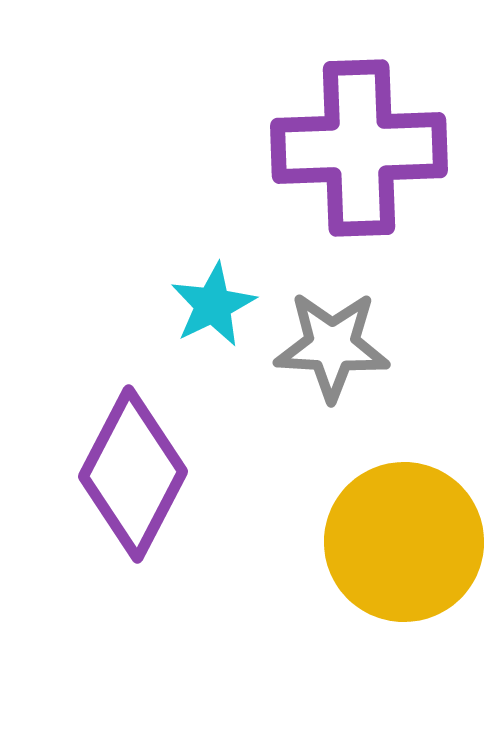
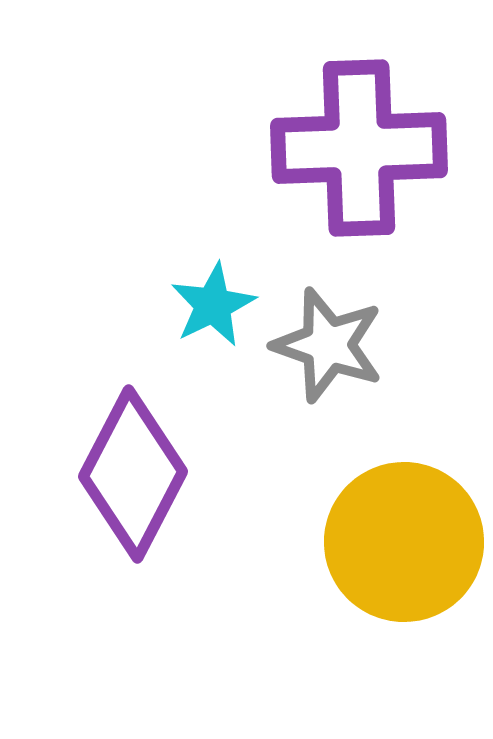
gray star: moved 4 px left, 1 px up; rotated 16 degrees clockwise
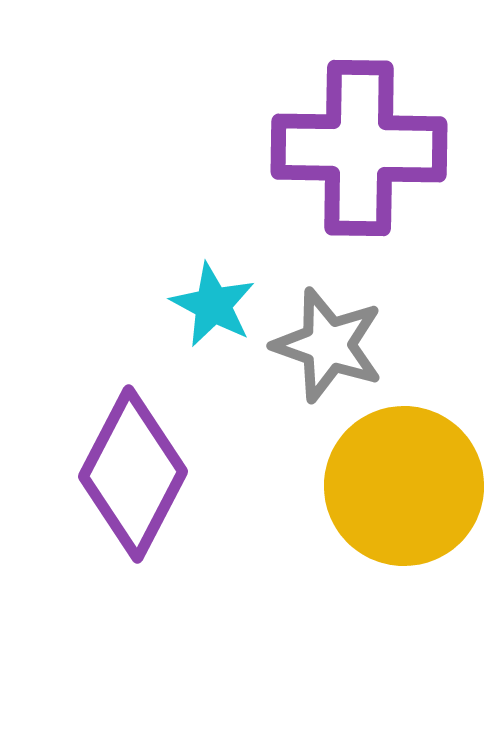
purple cross: rotated 3 degrees clockwise
cyan star: rotated 18 degrees counterclockwise
yellow circle: moved 56 px up
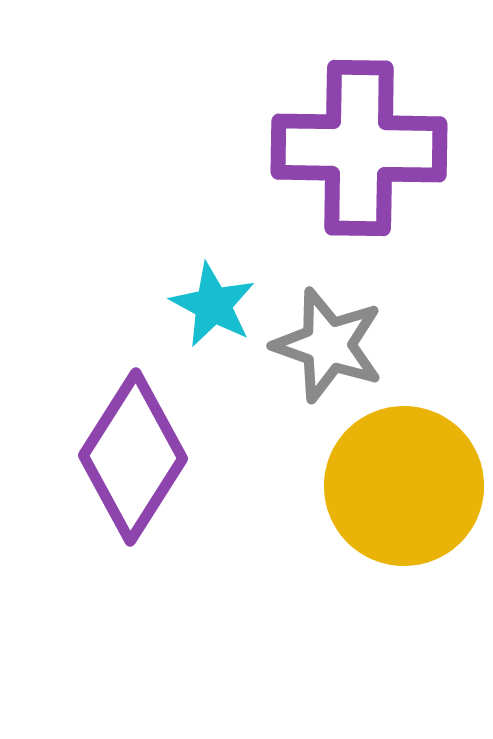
purple diamond: moved 17 px up; rotated 5 degrees clockwise
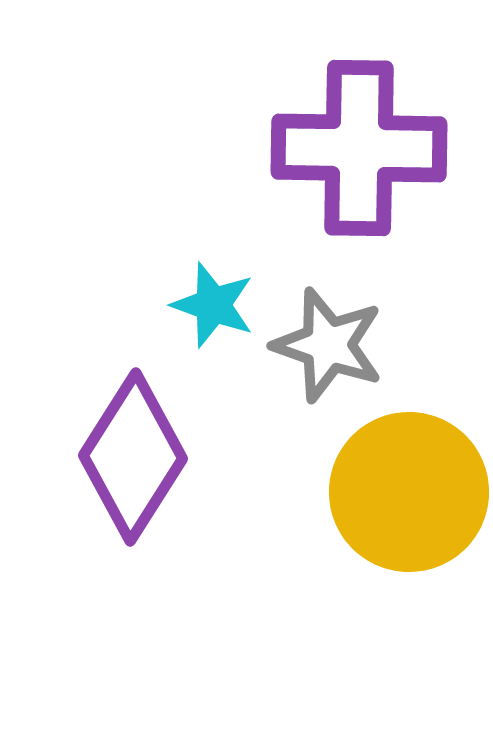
cyan star: rotated 8 degrees counterclockwise
yellow circle: moved 5 px right, 6 px down
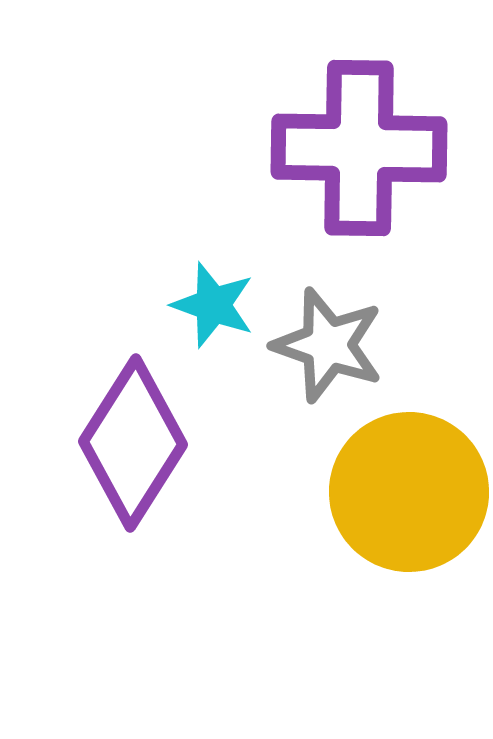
purple diamond: moved 14 px up
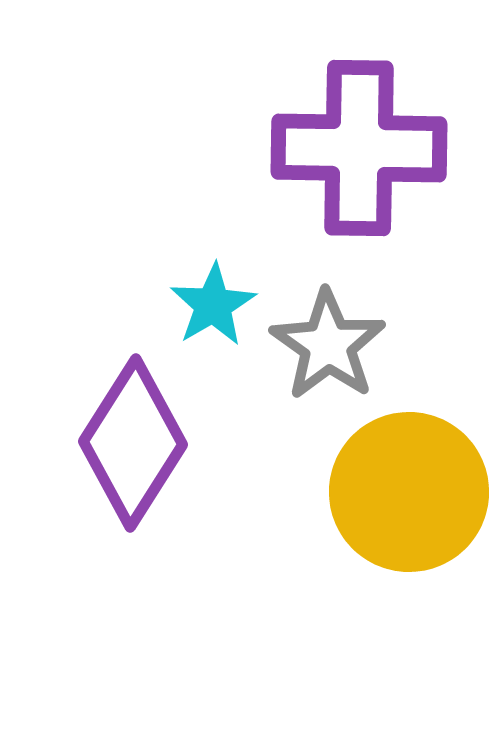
cyan star: rotated 22 degrees clockwise
gray star: rotated 16 degrees clockwise
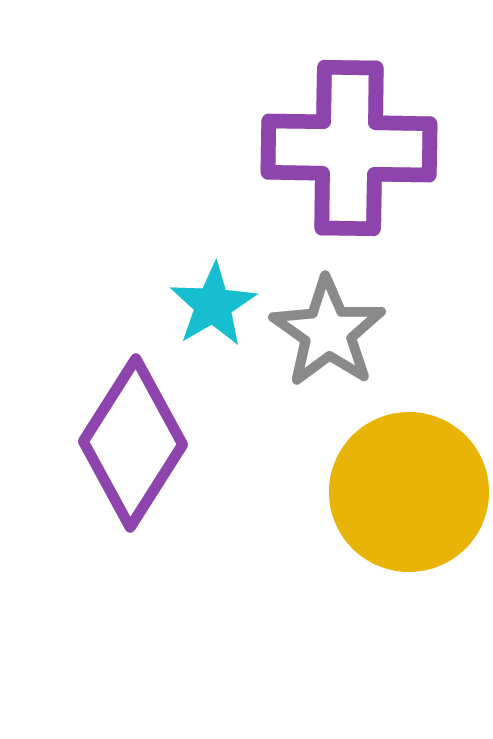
purple cross: moved 10 px left
gray star: moved 13 px up
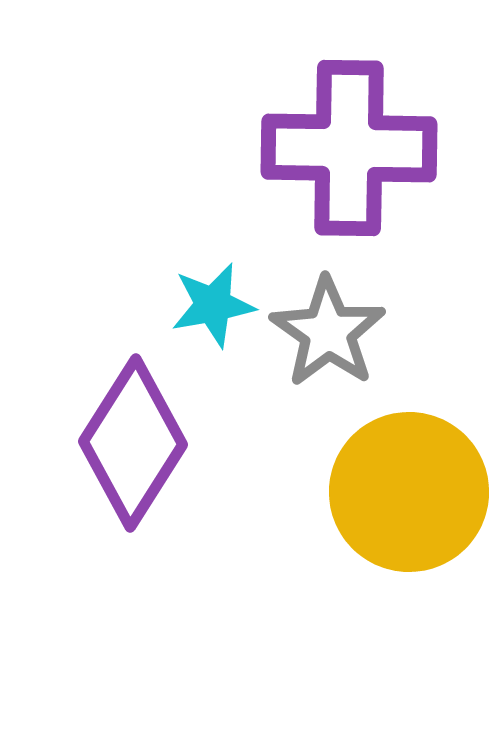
cyan star: rotated 20 degrees clockwise
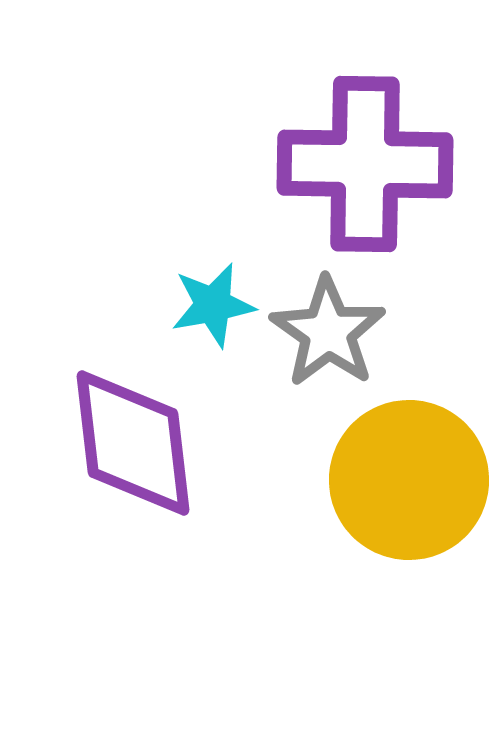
purple cross: moved 16 px right, 16 px down
purple diamond: rotated 39 degrees counterclockwise
yellow circle: moved 12 px up
